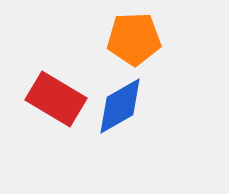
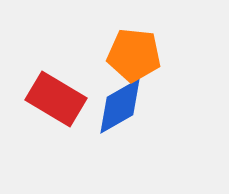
orange pentagon: moved 16 px down; rotated 8 degrees clockwise
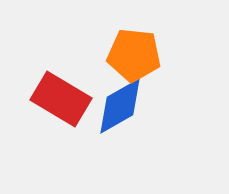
red rectangle: moved 5 px right
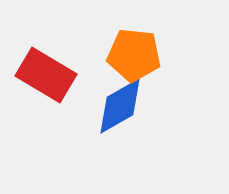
red rectangle: moved 15 px left, 24 px up
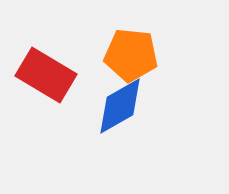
orange pentagon: moved 3 px left
